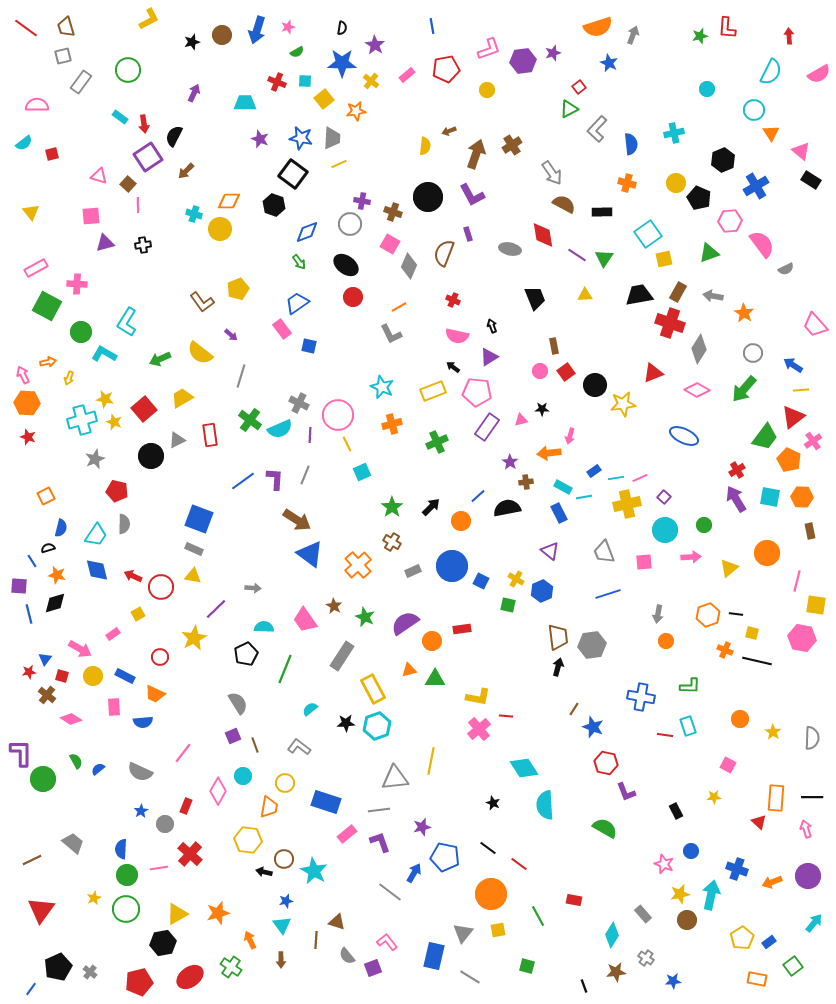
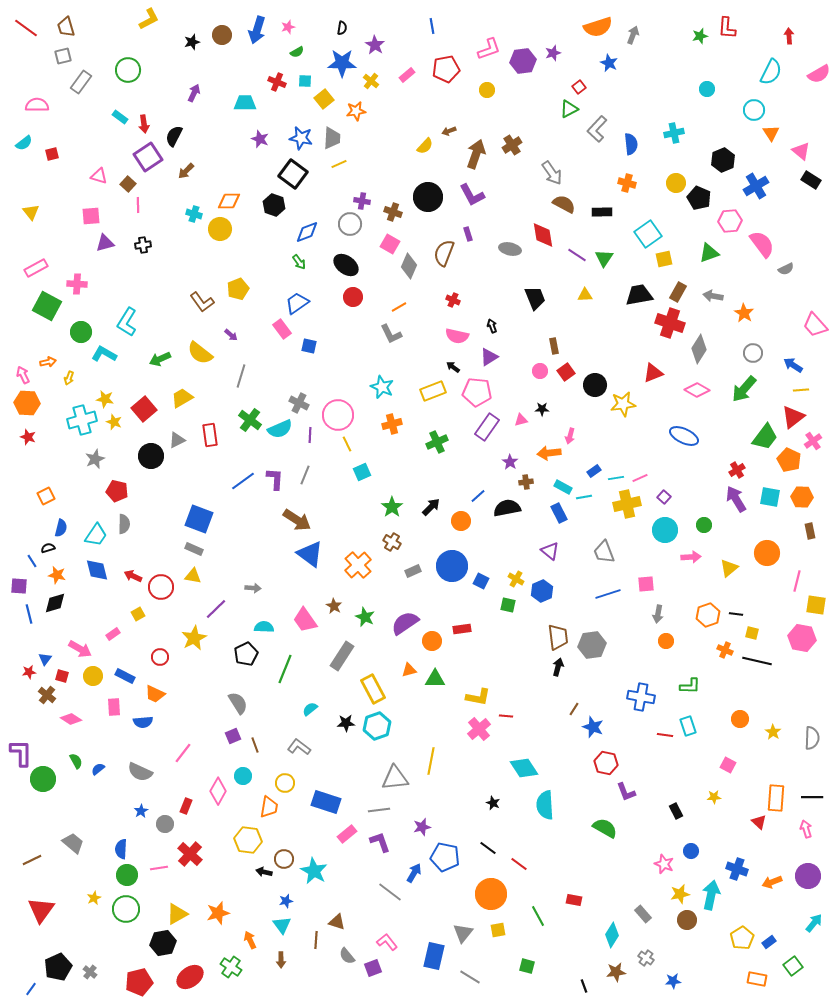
yellow semicircle at (425, 146): rotated 36 degrees clockwise
pink square at (644, 562): moved 2 px right, 22 px down
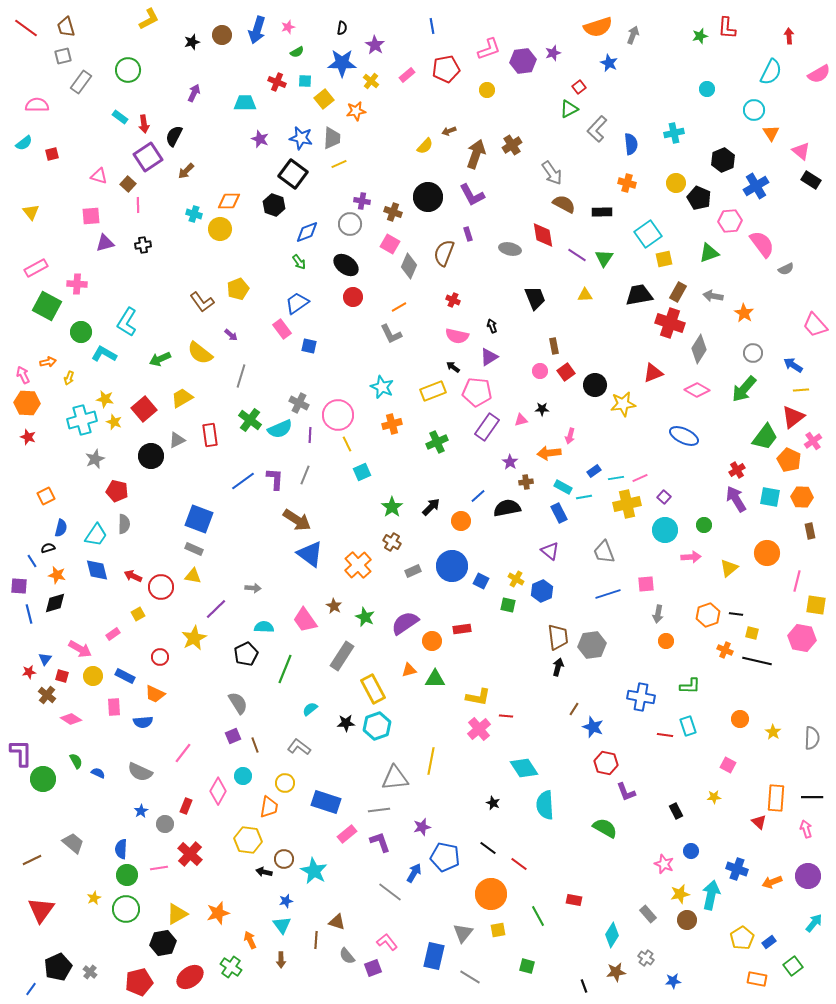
blue semicircle at (98, 769): moved 4 px down; rotated 64 degrees clockwise
gray rectangle at (643, 914): moved 5 px right
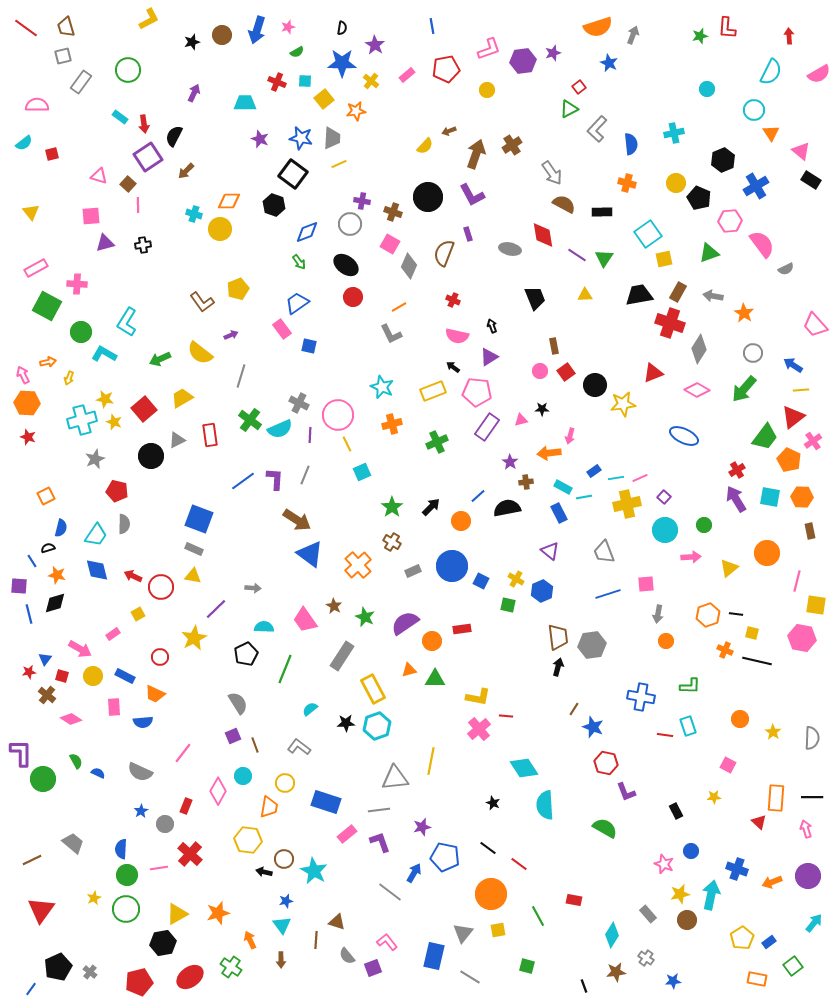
purple arrow at (231, 335): rotated 64 degrees counterclockwise
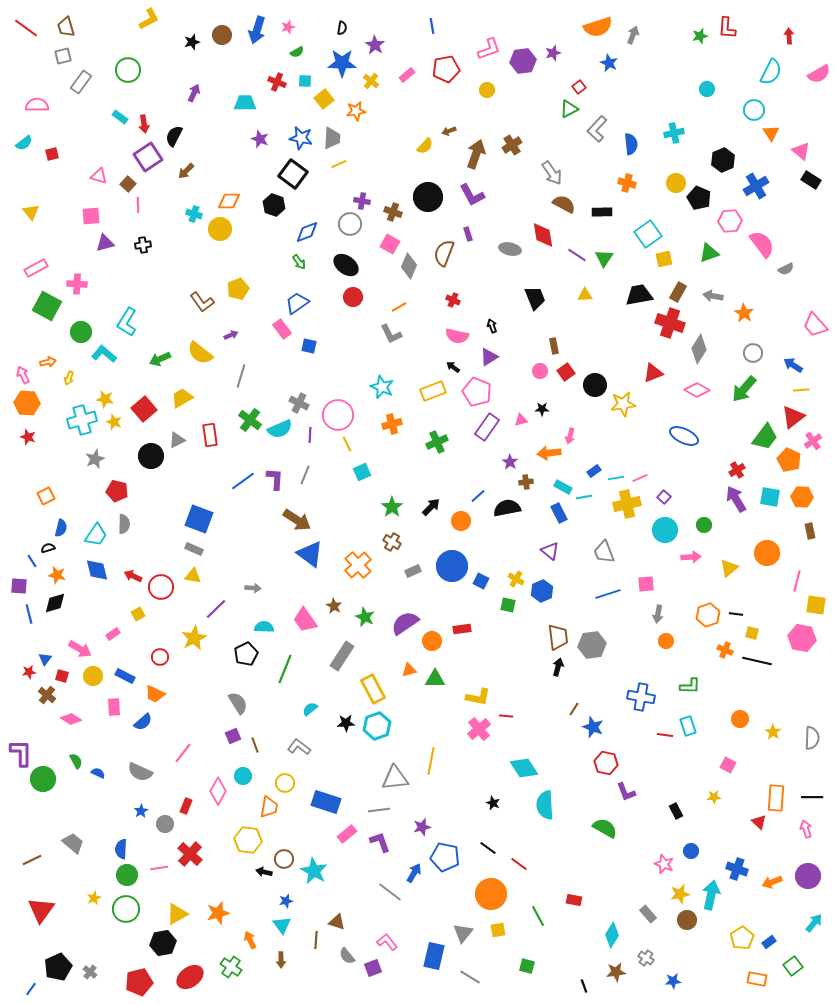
cyan L-shape at (104, 354): rotated 10 degrees clockwise
pink pentagon at (477, 392): rotated 16 degrees clockwise
blue semicircle at (143, 722): rotated 36 degrees counterclockwise
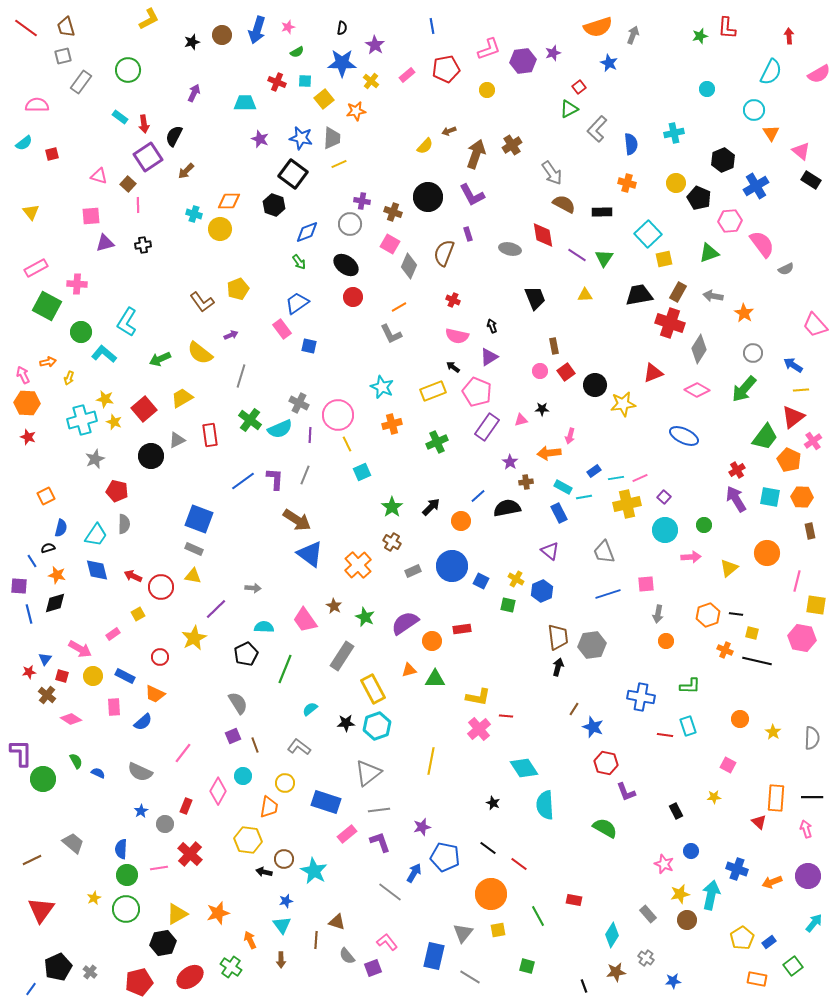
cyan square at (648, 234): rotated 8 degrees counterclockwise
gray triangle at (395, 778): moved 27 px left, 5 px up; rotated 32 degrees counterclockwise
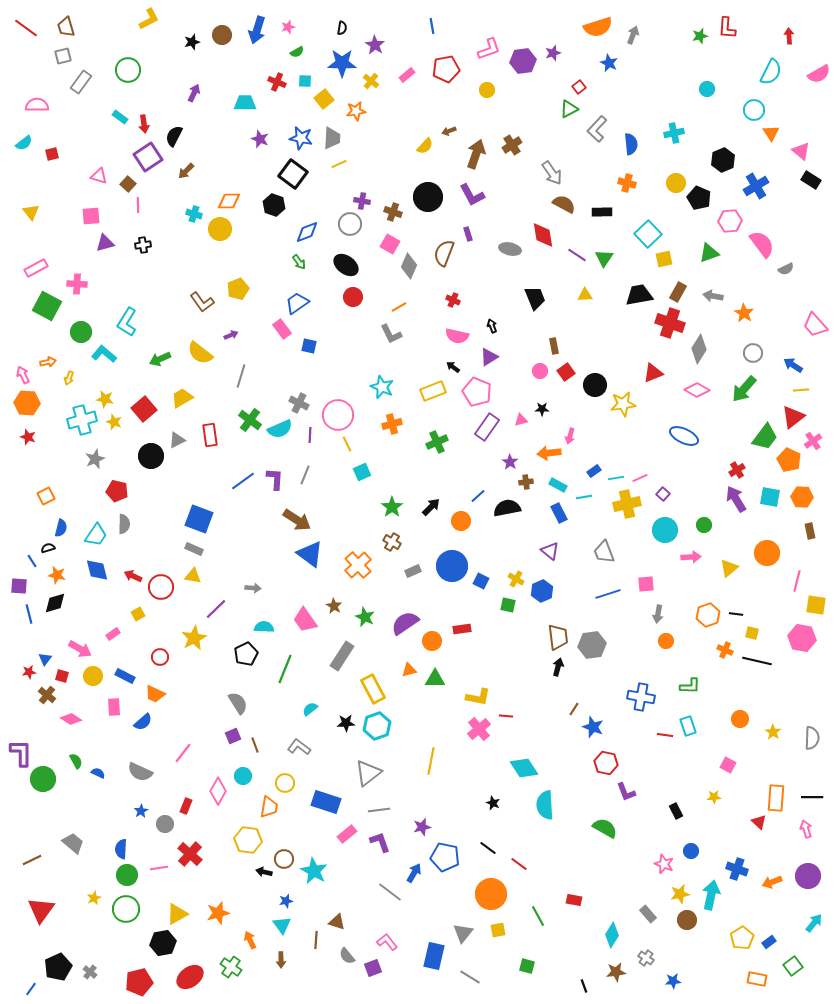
cyan rectangle at (563, 487): moved 5 px left, 2 px up
purple square at (664, 497): moved 1 px left, 3 px up
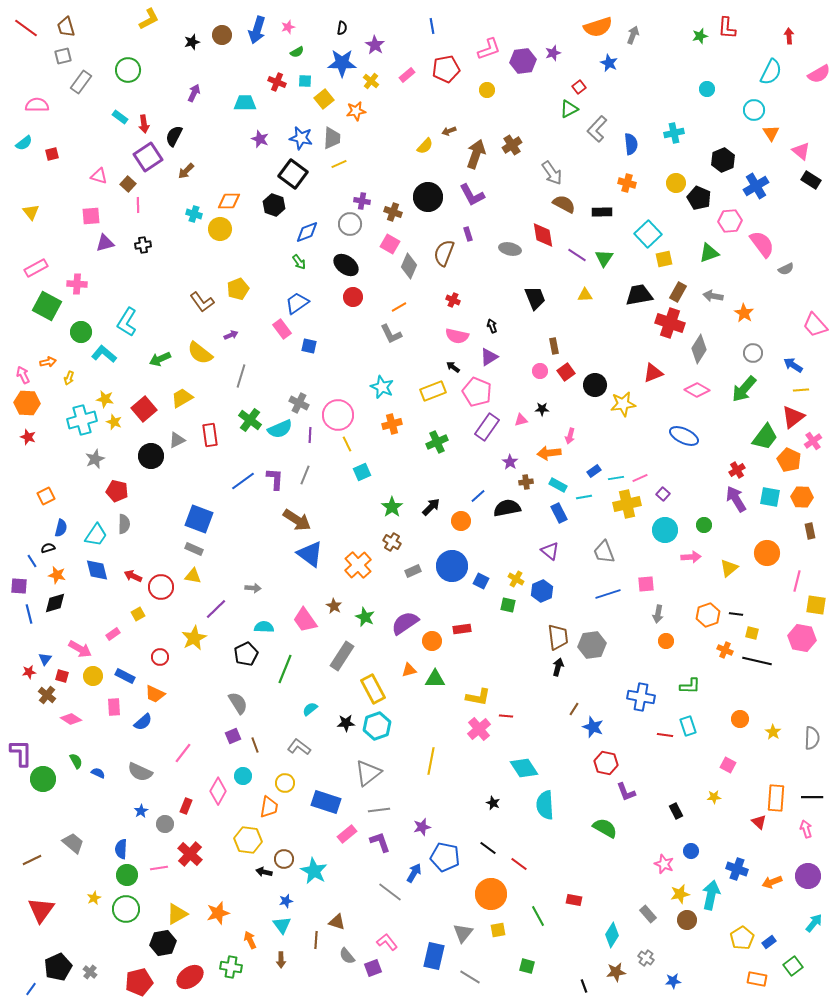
green cross at (231, 967): rotated 25 degrees counterclockwise
